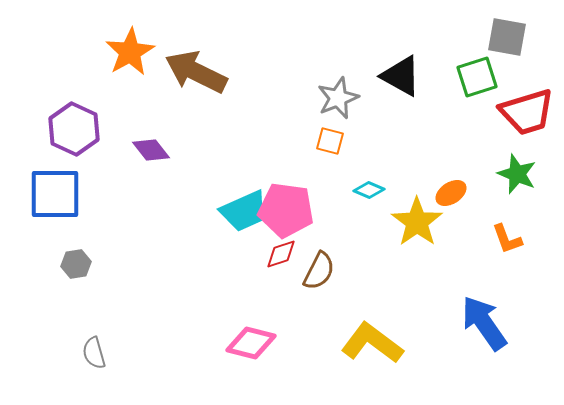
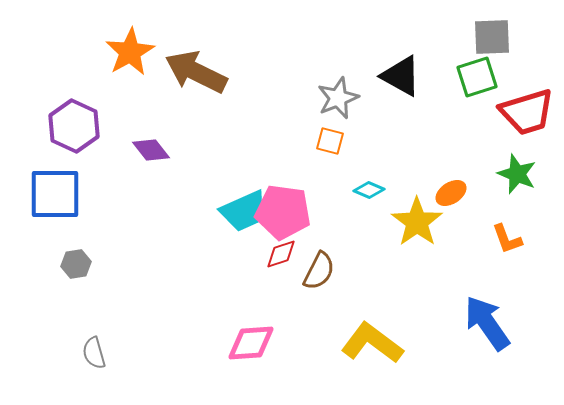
gray square: moved 15 px left; rotated 12 degrees counterclockwise
purple hexagon: moved 3 px up
pink pentagon: moved 3 px left, 2 px down
blue arrow: moved 3 px right
pink diamond: rotated 18 degrees counterclockwise
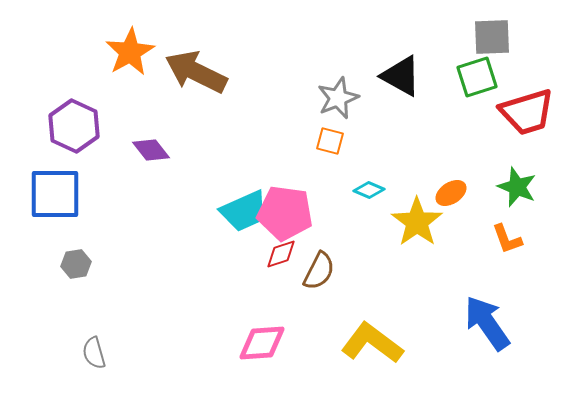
green star: moved 13 px down
pink pentagon: moved 2 px right, 1 px down
pink diamond: moved 11 px right
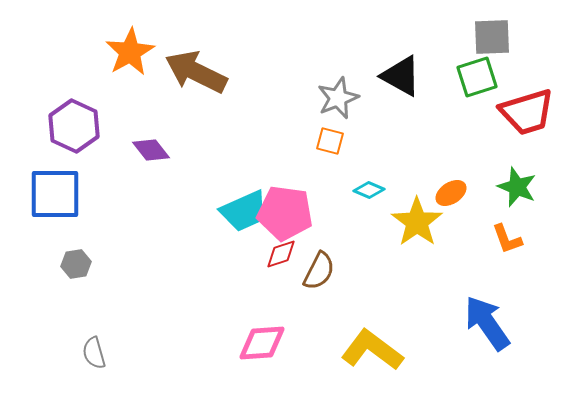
yellow L-shape: moved 7 px down
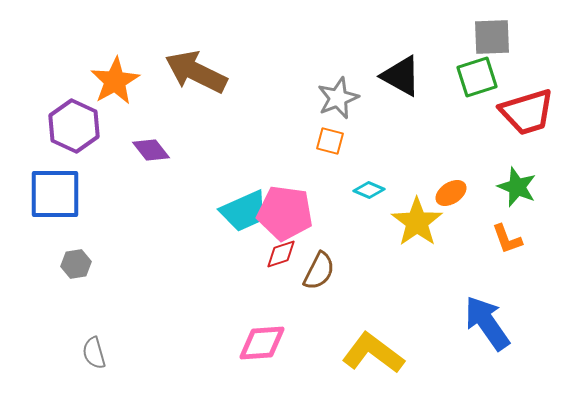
orange star: moved 15 px left, 29 px down
yellow L-shape: moved 1 px right, 3 px down
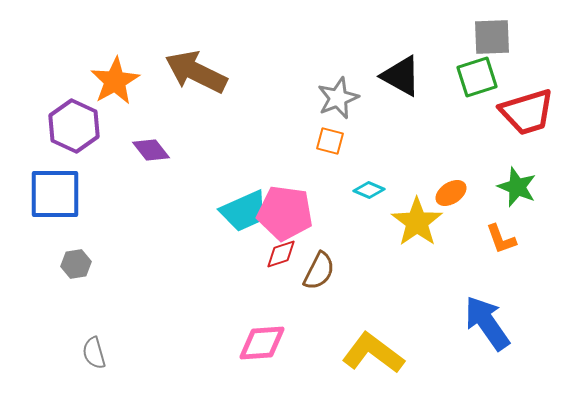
orange L-shape: moved 6 px left
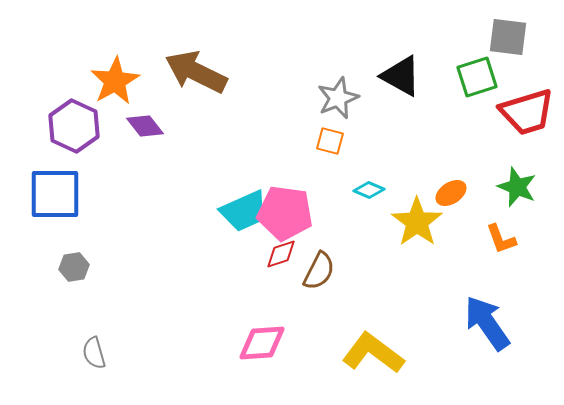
gray square: moved 16 px right; rotated 9 degrees clockwise
purple diamond: moved 6 px left, 24 px up
gray hexagon: moved 2 px left, 3 px down
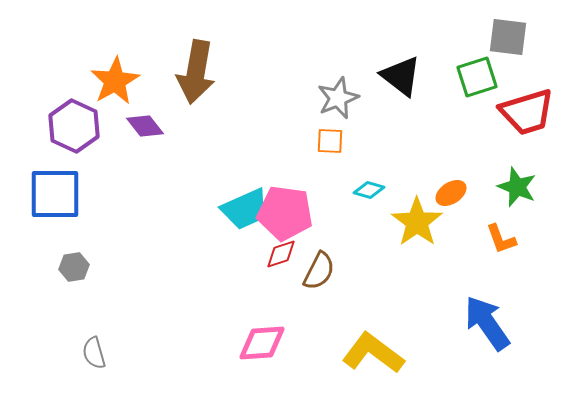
brown arrow: rotated 106 degrees counterclockwise
black triangle: rotated 9 degrees clockwise
orange square: rotated 12 degrees counterclockwise
cyan diamond: rotated 8 degrees counterclockwise
cyan trapezoid: moved 1 px right, 2 px up
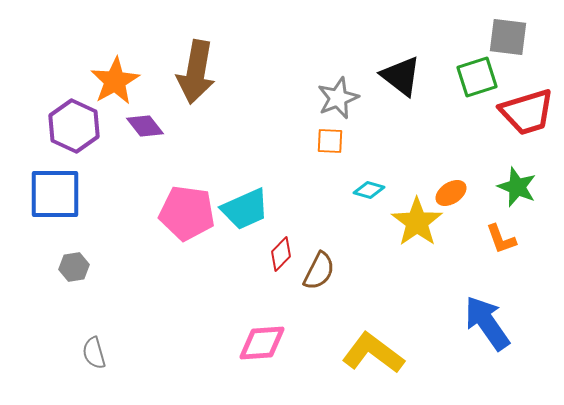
pink pentagon: moved 98 px left
red diamond: rotated 28 degrees counterclockwise
